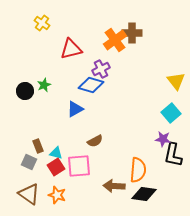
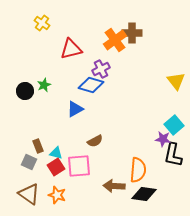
cyan square: moved 3 px right, 12 px down
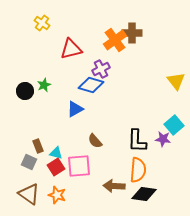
brown semicircle: rotated 77 degrees clockwise
black L-shape: moved 36 px left, 14 px up; rotated 10 degrees counterclockwise
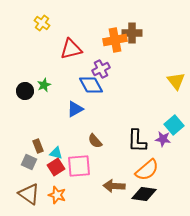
orange cross: rotated 25 degrees clockwise
blue diamond: rotated 45 degrees clockwise
orange semicircle: moved 9 px right; rotated 45 degrees clockwise
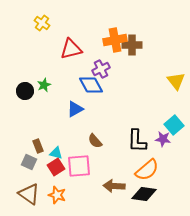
brown cross: moved 12 px down
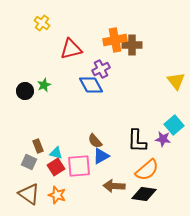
blue triangle: moved 26 px right, 47 px down
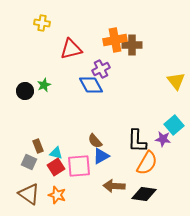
yellow cross: rotated 28 degrees counterclockwise
orange semicircle: moved 7 px up; rotated 20 degrees counterclockwise
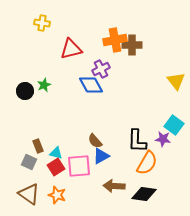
cyan square: rotated 12 degrees counterclockwise
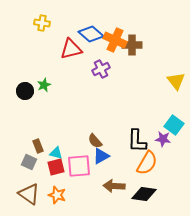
orange cross: rotated 35 degrees clockwise
blue diamond: moved 51 px up; rotated 20 degrees counterclockwise
red square: rotated 18 degrees clockwise
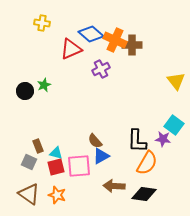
red triangle: rotated 10 degrees counterclockwise
